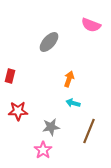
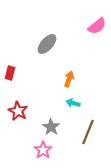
pink semicircle: moved 6 px right, 1 px down; rotated 60 degrees counterclockwise
gray ellipse: moved 2 px left, 2 px down
red rectangle: moved 3 px up
red star: rotated 30 degrees clockwise
gray star: rotated 30 degrees counterclockwise
brown line: moved 1 px left, 1 px down
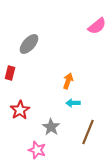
gray ellipse: moved 18 px left
orange arrow: moved 1 px left, 2 px down
cyan arrow: rotated 16 degrees counterclockwise
red star: moved 2 px right, 1 px up; rotated 12 degrees clockwise
pink star: moved 6 px left; rotated 18 degrees counterclockwise
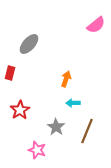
pink semicircle: moved 1 px left, 1 px up
orange arrow: moved 2 px left, 2 px up
gray star: moved 5 px right
brown line: moved 1 px left, 1 px up
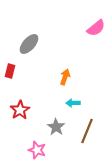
pink semicircle: moved 3 px down
red rectangle: moved 2 px up
orange arrow: moved 1 px left, 2 px up
